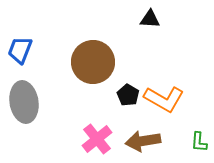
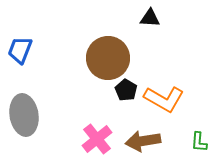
black triangle: moved 1 px up
brown circle: moved 15 px right, 4 px up
black pentagon: moved 2 px left, 5 px up
gray ellipse: moved 13 px down
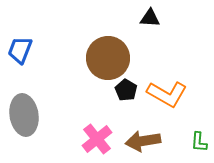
orange L-shape: moved 3 px right, 5 px up
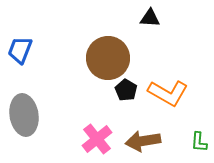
orange L-shape: moved 1 px right, 1 px up
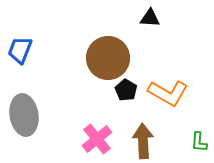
brown arrow: rotated 96 degrees clockwise
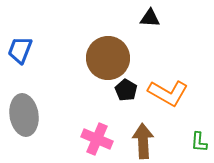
pink cross: rotated 28 degrees counterclockwise
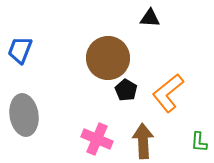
orange L-shape: rotated 111 degrees clockwise
